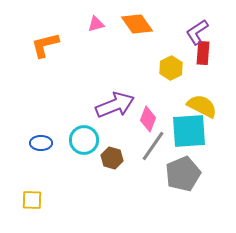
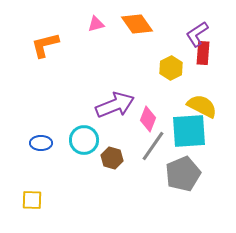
purple L-shape: moved 2 px down
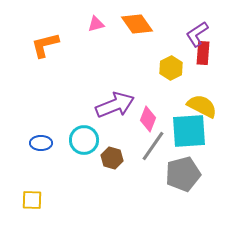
gray pentagon: rotated 8 degrees clockwise
